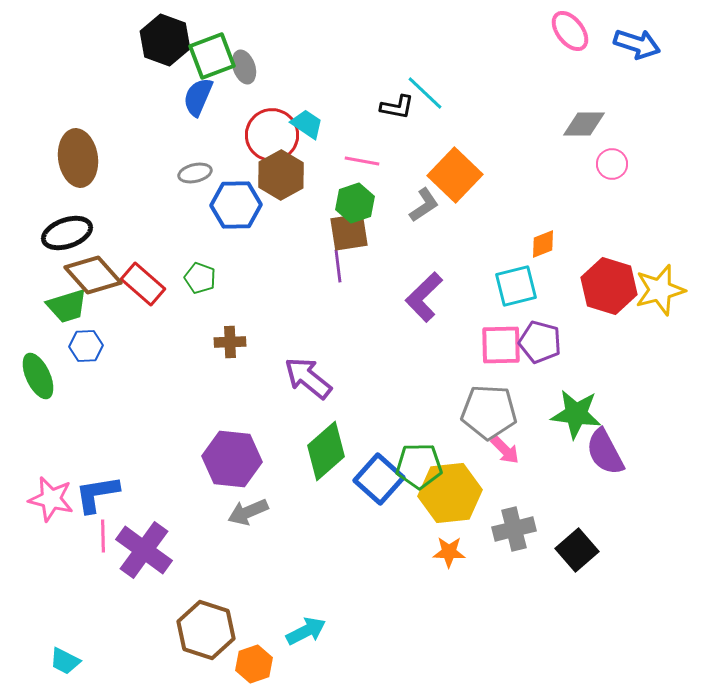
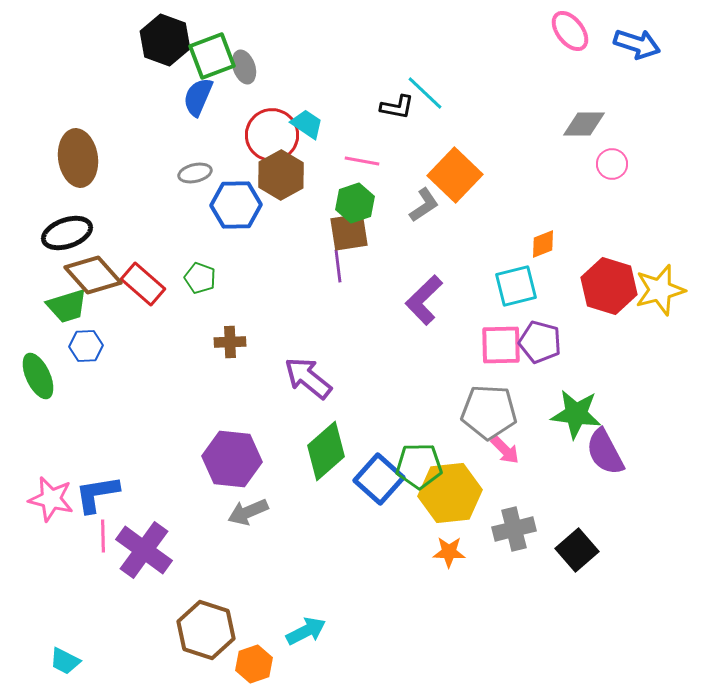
purple L-shape at (424, 297): moved 3 px down
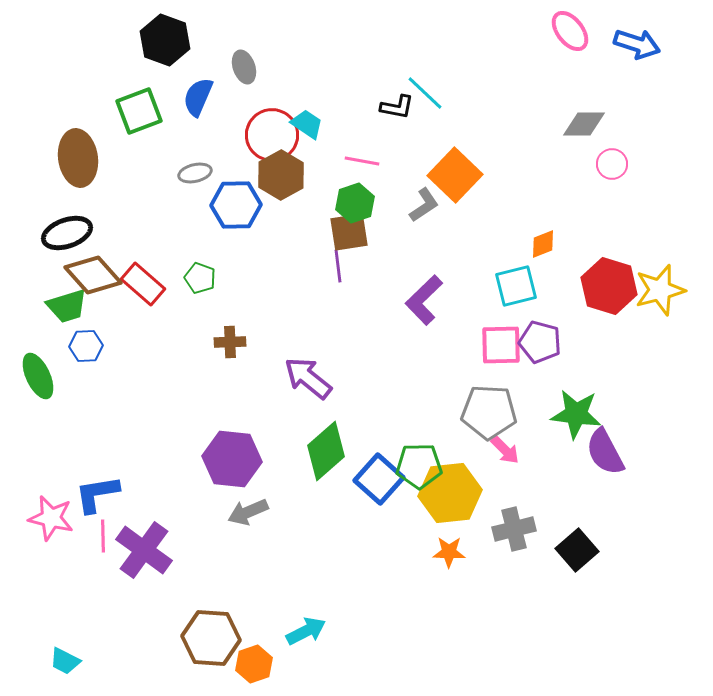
green square at (212, 56): moved 73 px left, 55 px down
pink star at (51, 499): moved 19 px down
brown hexagon at (206, 630): moved 5 px right, 8 px down; rotated 14 degrees counterclockwise
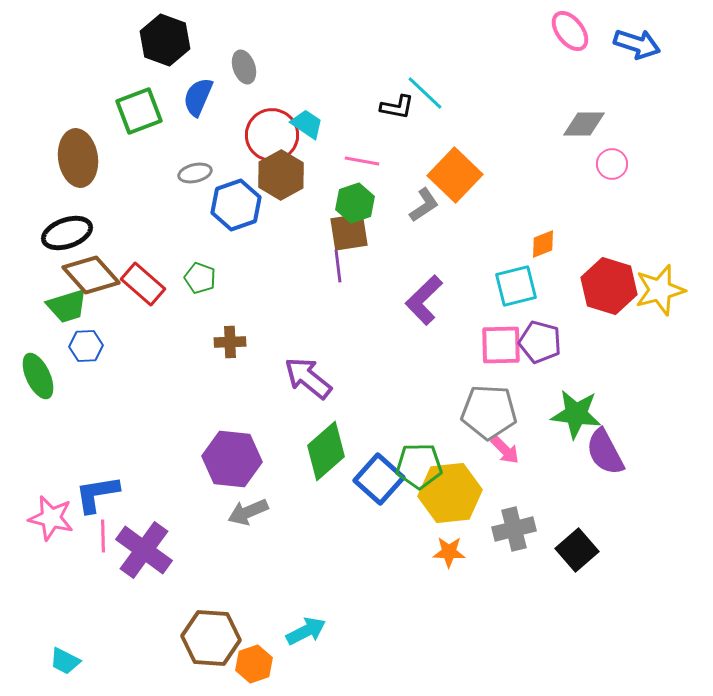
blue hexagon at (236, 205): rotated 18 degrees counterclockwise
brown diamond at (93, 275): moved 2 px left
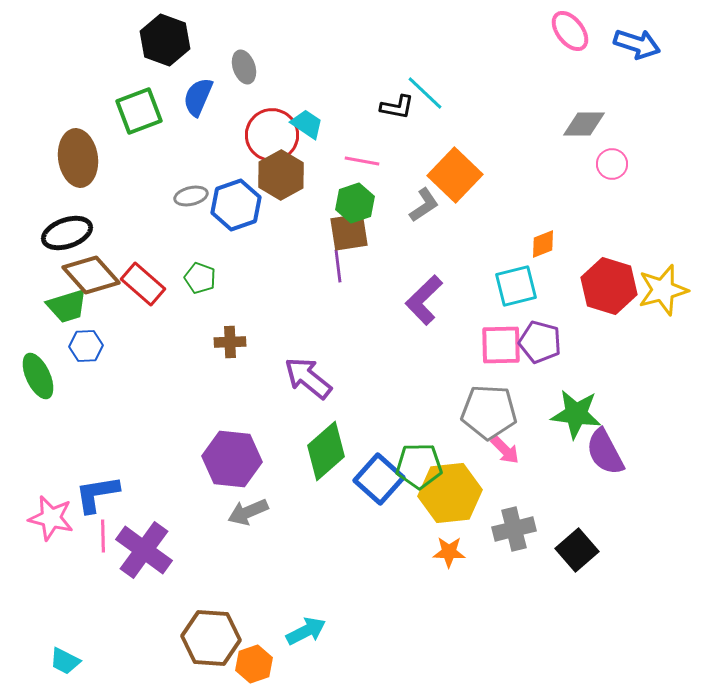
gray ellipse at (195, 173): moved 4 px left, 23 px down
yellow star at (660, 290): moved 3 px right
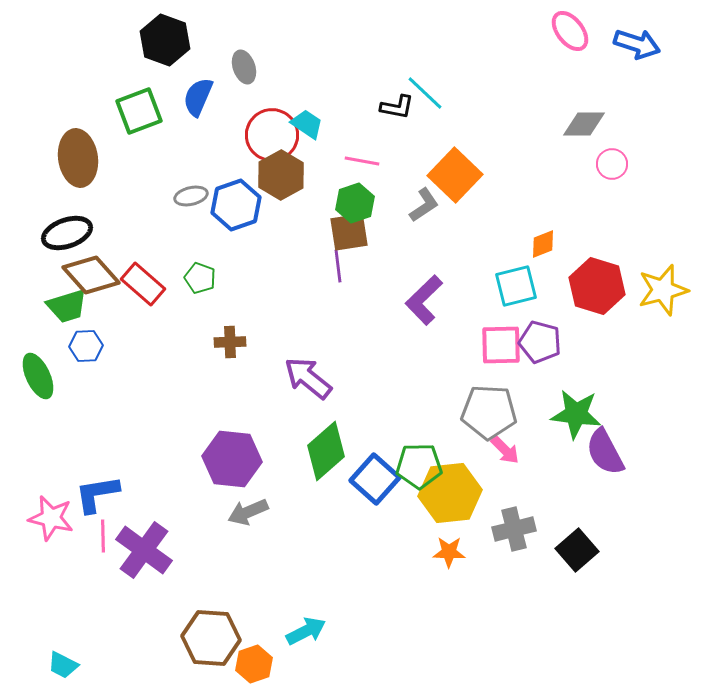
red hexagon at (609, 286): moved 12 px left
blue square at (379, 479): moved 4 px left
cyan trapezoid at (65, 661): moved 2 px left, 4 px down
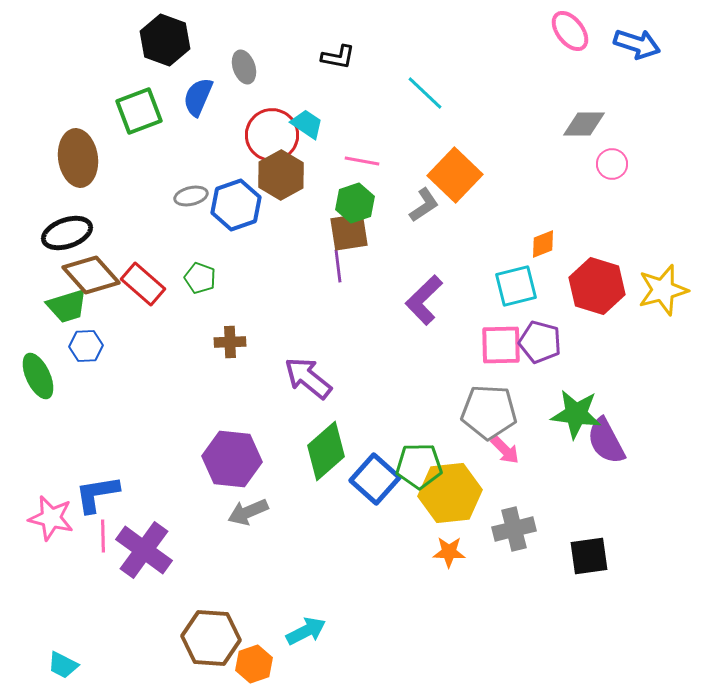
black L-shape at (397, 107): moved 59 px left, 50 px up
purple semicircle at (605, 452): moved 1 px right, 11 px up
black square at (577, 550): moved 12 px right, 6 px down; rotated 33 degrees clockwise
